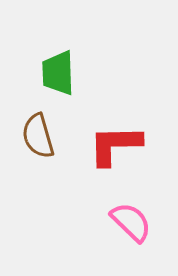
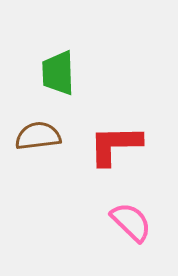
brown semicircle: rotated 99 degrees clockwise
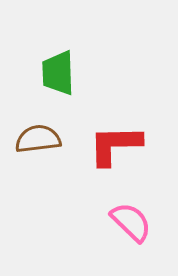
brown semicircle: moved 3 px down
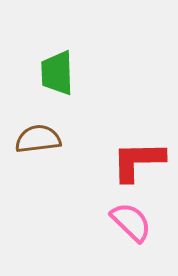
green trapezoid: moved 1 px left
red L-shape: moved 23 px right, 16 px down
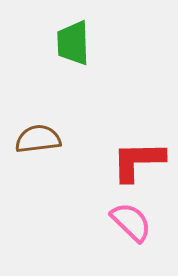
green trapezoid: moved 16 px right, 30 px up
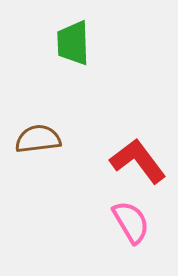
red L-shape: rotated 54 degrees clockwise
pink semicircle: rotated 15 degrees clockwise
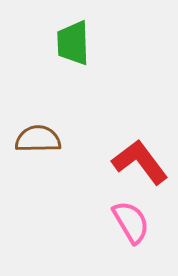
brown semicircle: rotated 6 degrees clockwise
red L-shape: moved 2 px right, 1 px down
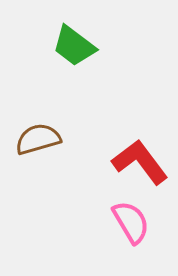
green trapezoid: moved 1 px right, 3 px down; rotated 51 degrees counterclockwise
brown semicircle: rotated 15 degrees counterclockwise
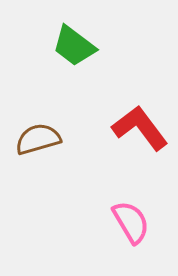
red L-shape: moved 34 px up
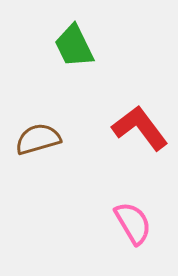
green trapezoid: rotated 27 degrees clockwise
pink semicircle: moved 2 px right, 1 px down
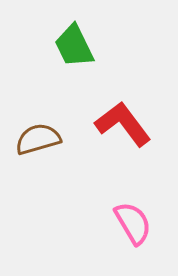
red L-shape: moved 17 px left, 4 px up
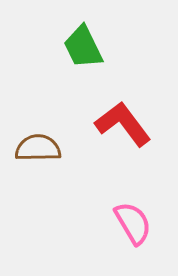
green trapezoid: moved 9 px right, 1 px down
brown semicircle: moved 9 px down; rotated 15 degrees clockwise
